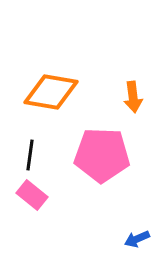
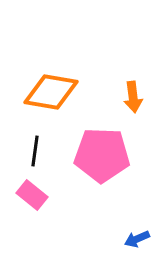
black line: moved 5 px right, 4 px up
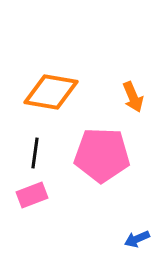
orange arrow: rotated 16 degrees counterclockwise
black line: moved 2 px down
pink rectangle: rotated 60 degrees counterclockwise
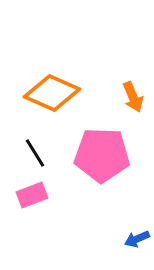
orange diamond: moved 1 px right, 1 px down; rotated 14 degrees clockwise
black line: rotated 40 degrees counterclockwise
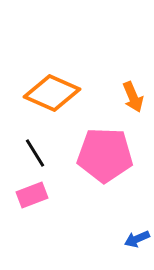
pink pentagon: moved 3 px right
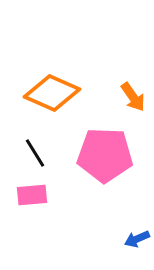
orange arrow: rotated 12 degrees counterclockwise
pink rectangle: rotated 16 degrees clockwise
